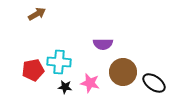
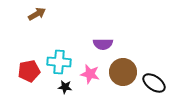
red pentagon: moved 4 px left, 1 px down
pink star: moved 9 px up
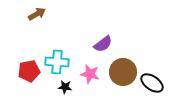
purple semicircle: rotated 36 degrees counterclockwise
cyan cross: moved 2 px left
black ellipse: moved 2 px left
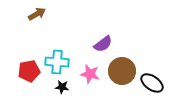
brown circle: moved 1 px left, 1 px up
black star: moved 3 px left
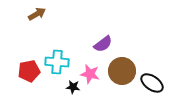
black star: moved 11 px right
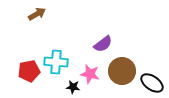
cyan cross: moved 1 px left
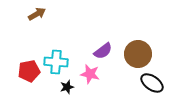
purple semicircle: moved 7 px down
brown circle: moved 16 px right, 17 px up
black star: moved 6 px left; rotated 24 degrees counterclockwise
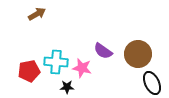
purple semicircle: rotated 72 degrees clockwise
pink star: moved 8 px left, 6 px up
black ellipse: rotated 30 degrees clockwise
black star: rotated 16 degrees clockwise
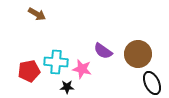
brown arrow: rotated 60 degrees clockwise
pink star: moved 1 px down
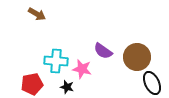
brown circle: moved 1 px left, 3 px down
cyan cross: moved 1 px up
red pentagon: moved 3 px right, 13 px down
black star: rotated 16 degrees clockwise
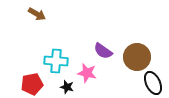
pink star: moved 5 px right, 4 px down
black ellipse: moved 1 px right
